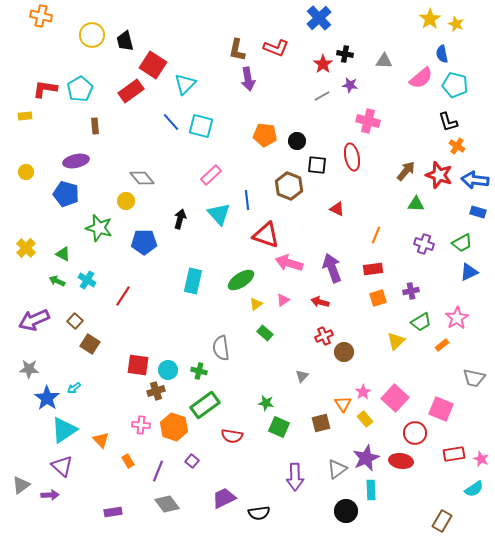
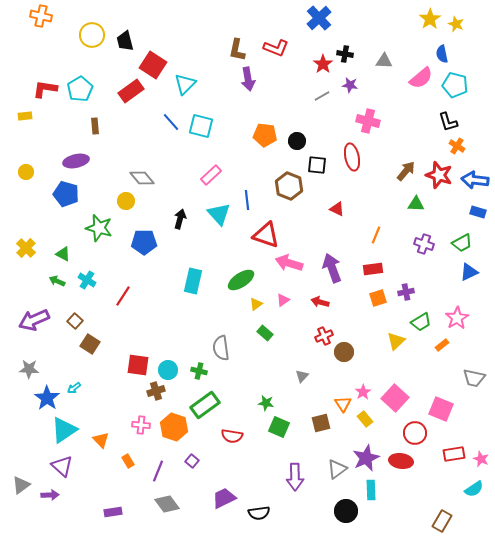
purple cross at (411, 291): moved 5 px left, 1 px down
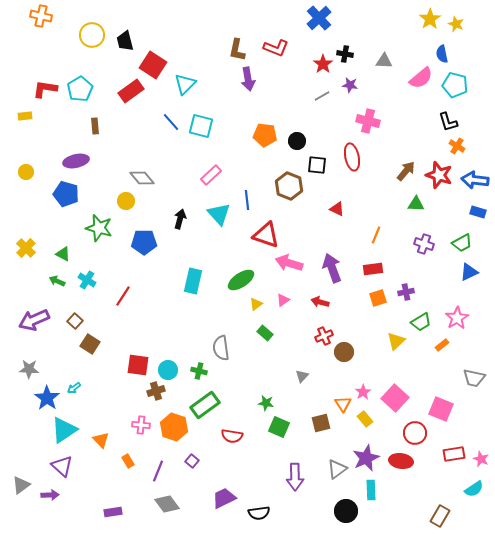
brown rectangle at (442, 521): moved 2 px left, 5 px up
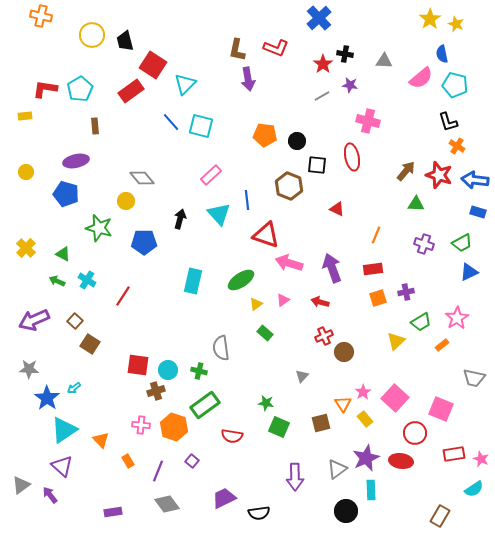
purple arrow at (50, 495): rotated 126 degrees counterclockwise
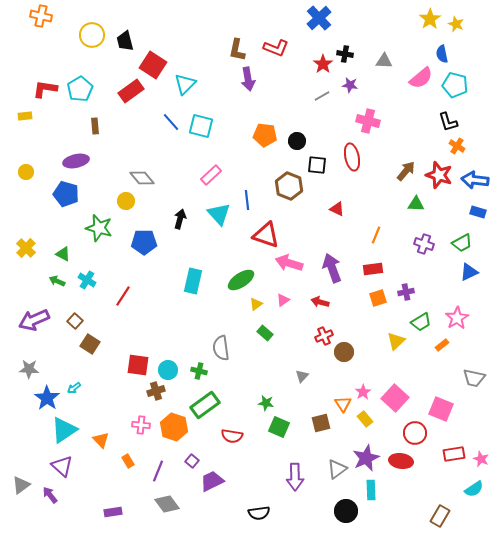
purple trapezoid at (224, 498): moved 12 px left, 17 px up
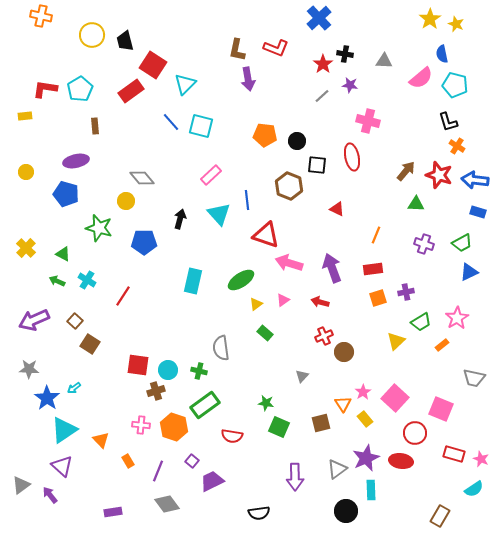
gray line at (322, 96): rotated 14 degrees counterclockwise
red rectangle at (454, 454): rotated 25 degrees clockwise
